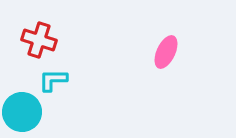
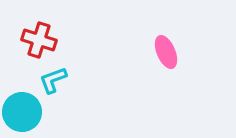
pink ellipse: rotated 48 degrees counterclockwise
cyan L-shape: rotated 20 degrees counterclockwise
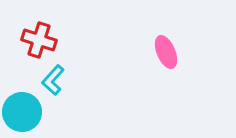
cyan L-shape: rotated 28 degrees counterclockwise
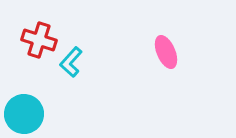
cyan L-shape: moved 18 px right, 18 px up
cyan circle: moved 2 px right, 2 px down
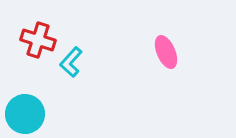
red cross: moved 1 px left
cyan circle: moved 1 px right
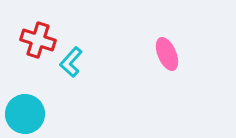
pink ellipse: moved 1 px right, 2 px down
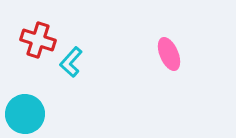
pink ellipse: moved 2 px right
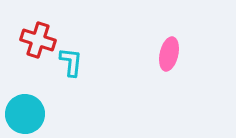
pink ellipse: rotated 36 degrees clockwise
cyan L-shape: rotated 144 degrees clockwise
